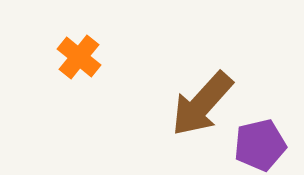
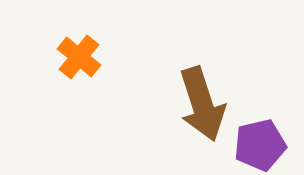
brown arrow: rotated 60 degrees counterclockwise
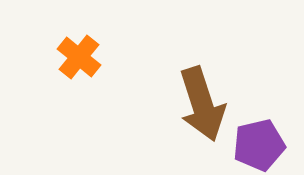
purple pentagon: moved 1 px left
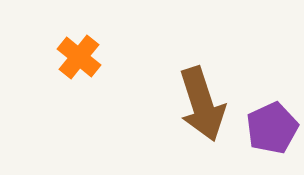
purple pentagon: moved 13 px right, 17 px up; rotated 12 degrees counterclockwise
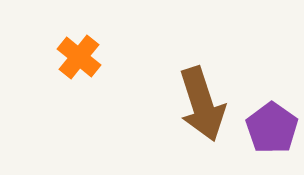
purple pentagon: rotated 12 degrees counterclockwise
